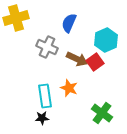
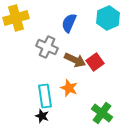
cyan hexagon: moved 2 px right, 22 px up
brown arrow: moved 2 px left, 1 px down
black star: moved 2 px up; rotated 24 degrees clockwise
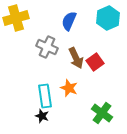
blue semicircle: moved 2 px up
brown arrow: moved 1 px right, 2 px up; rotated 40 degrees clockwise
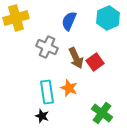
cyan rectangle: moved 2 px right, 4 px up
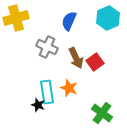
black star: moved 4 px left, 11 px up
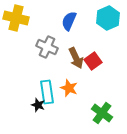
yellow cross: rotated 30 degrees clockwise
red square: moved 2 px left, 1 px up
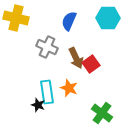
cyan hexagon: rotated 25 degrees clockwise
red square: moved 2 px left, 3 px down
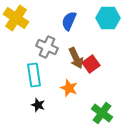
yellow cross: rotated 20 degrees clockwise
cyan rectangle: moved 13 px left, 17 px up
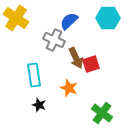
blue semicircle: rotated 24 degrees clockwise
gray cross: moved 7 px right, 7 px up
red square: rotated 18 degrees clockwise
black star: moved 1 px right
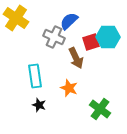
cyan hexagon: moved 19 px down
gray cross: moved 3 px up
red square: moved 22 px up
cyan rectangle: moved 1 px right, 1 px down
green cross: moved 2 px left, 4 px up
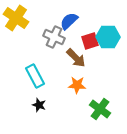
red square: moved 1 px left, 1 px up
brown arrow: rotated 20 degrees counterclockwise
cyan rectangle: rotated 20 degrees counterclockwise
orange star: moved 8 px right, 3 px up; rotated 18 degrees counterclockwise
